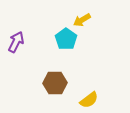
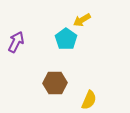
yellow semicircle: rotated 30 degrees counterclockwise
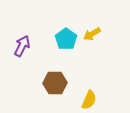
yellow arrow: moved 10 px right, 14 px down
purple arrow: moved 6 px right, 4 px down
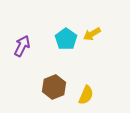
brown hexagon: moved 1 px left, 4 px down; rotated 20 degrees counterclockwise
yellow semicircle: moved 3 px left, 5 px up
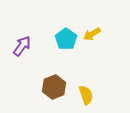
purple arrow: rotated 10 degrees clockwise
yellow semicircle: rotated 42 degrees counterclockwise
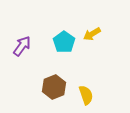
cyan pentagon: moved 2 px left, 3 px down
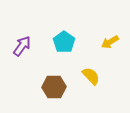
yellow arrow: moved 18 px right, 8 px down
brown hexagon: rotated 20 degrees clockwise
yellow semicircle: moved 5 px right, 19 px up; rotated 24 degrees counterclockwise
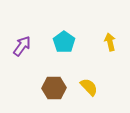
yellow arrow: rotated 108 degrees clockwise
yellow semicircle: moved 2 px left, 11 px down
brown hexagon: moved 1 px down
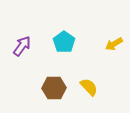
yellow arrow: moved 4 px right, 2 px down; rotated 108 degrees counterclockwise
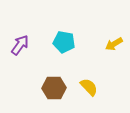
cyan pentagon: rotated 25 degrees counterclockwise
purple arrow: moved 2 px left, 1 px up
